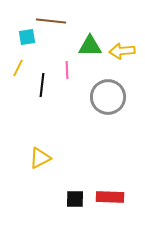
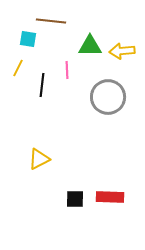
cyan square: moved 1 px right, 2 px down; rotated 18 degrees clockwise
yellow triangle: moved 1 px left, 1 px down
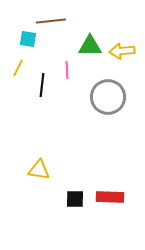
brown line: rotated 12 degrees counterclockwise
yellow triangle: moved 11 px down; rotated 35 degrees clockwise
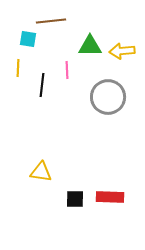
yellow line: rotated 24 degrees counterclockwise
yellow triangle: moved 2 px right, 2 px down
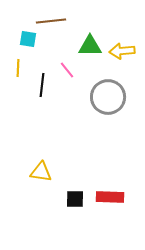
pink line: rotated 36 degrees counterclockwise
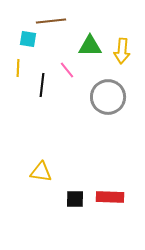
yellow arrow: rotated 80 degrees counterclockwise
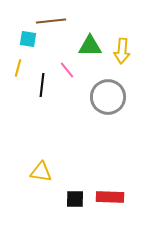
yellow line: rotated 12 degrees clockwise
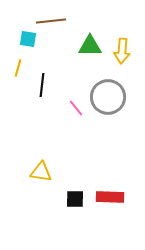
pink line: moved 9 px right, 38 px down
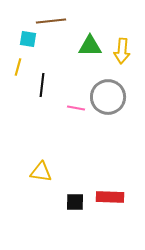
yellow line: moved 1 px up
pink line: rotated 42 degrees counterclockwise
black square: moved 3 px down
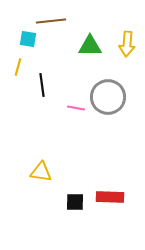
yellow arrow: moved 5 px right, 7 px up
black line: rotated 15 degrees counterclockwise
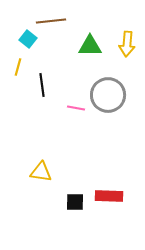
cyan square: rotated 30 degrees clockwise
gray circle: moved 2 px up
red rectangle: moved 1 px left, 1 px up
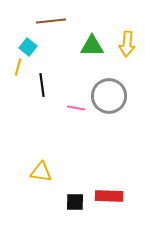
cyan square: moved 8 px down
green triangle: moved 2 px right
gray circle: moved 1 px right, 1 px down
